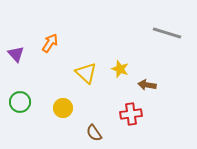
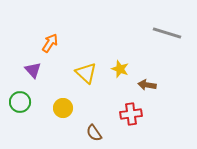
purple triangle: moved 17 px right, 16 px down
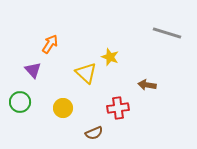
orange arrow: moved 1 px down
yellow star: moved 10 px left, 12 px up
red cross: moved 13 px left, 6 px up
brown semicircle: rotated 78 degrees counterclockwise
